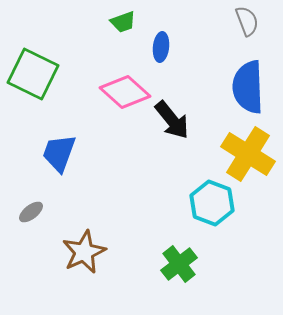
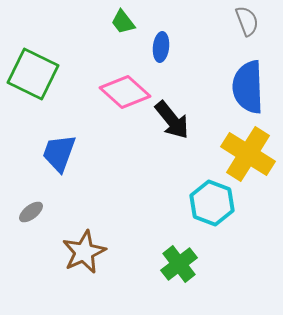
green trapezoid: rotated 72 degrees clockwise
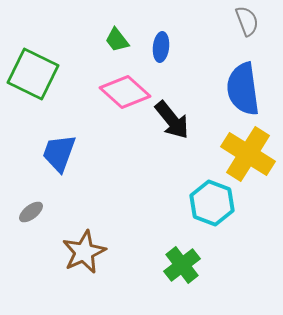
green trapezoid: moved 6 px left, 18 px down
blue semicircle: moved 5 px left, 2 px down; rotated 6 degrees counterclockwise
green cross: moved 3 px right, 1 px down
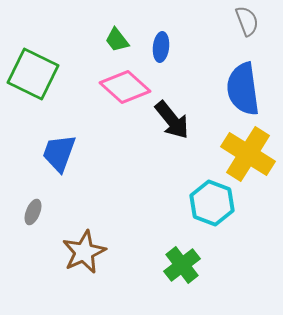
pink diamond: moved 5 px up
gray ellipse: moved 2 px right; rotated 30 degrees counterclockwise
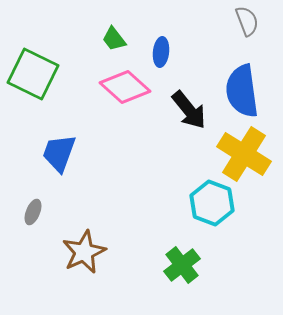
green trapezoid: moved 3 px left, 1 px up
blue ellipse: moved 5 px down
blue semicircle: moved 1 px left, 2 px down
black arrow: moved 17 px right, 10 px up
yellow cross: moved 4 px left
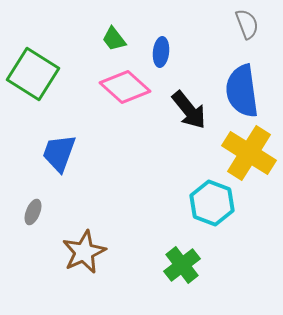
gray semicircle: moved 3 px down
green square: rotated 6 degrees clockwise
yellow cross: moved 5 px right, 1 px up
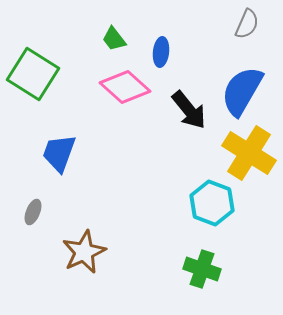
gray semicircle: rotated 44 degrees clockwise
blue semicircle: rotated 38 degrees clockwise
green cross: moved 20 px right, 4 px down; rotated 33 degrees counterclockwise
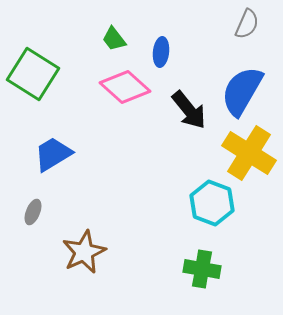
blue trapezoid: moved 6 px left, 1 px down; rotated 39 degrees clockwise
green cross: rotated 9 degrees counterclockwise
